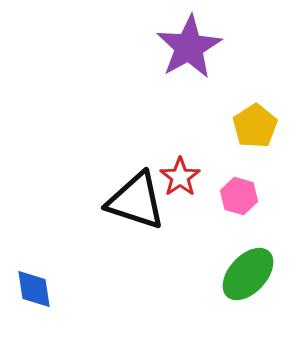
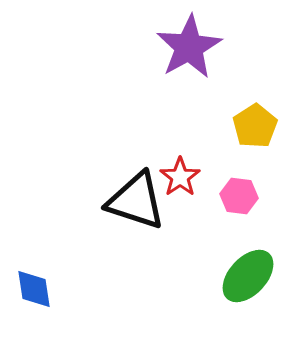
pink hexagon: rotated 9 degrees counterclockwise
green ellipse: moved 2 px down
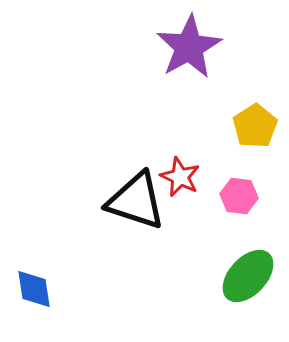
red star: rotated 12 degrees counterclockwise
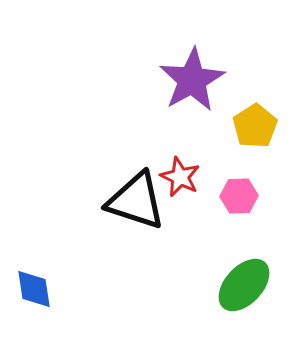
purple star: moved 3 px right, 33 px down
pink hexagon: rotated 9 degrees counterclockwise
green ellipse: moved 4 px left, 9 px down
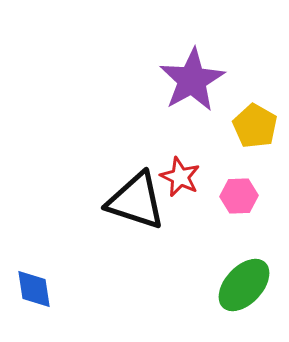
yellow pentagon: rotated 9 degrees counterclockwise
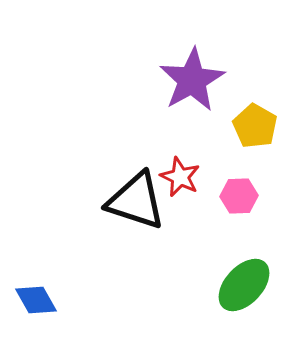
blue diamond: moved 2 px right, 11 px down; rotated 21 degrees counterclockwise
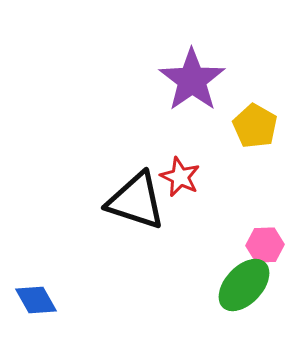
purple star: rotated 6 degrees counterclockwise
pink hexagon: moved 26 px right, 49 px down
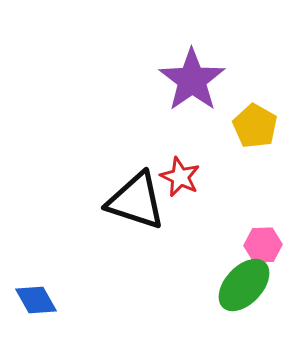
pink hexagon: moved 2 px left
